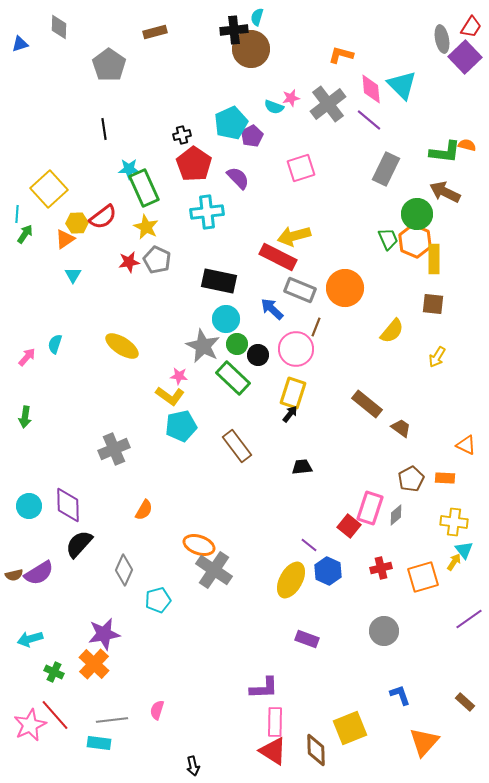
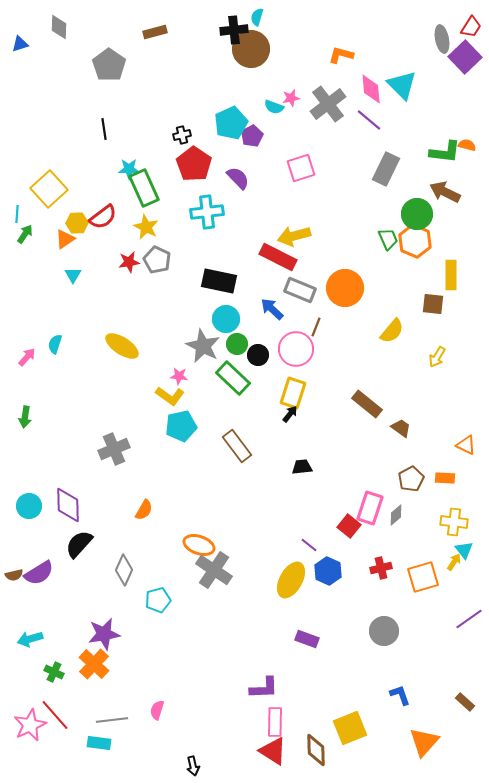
yellow rectangle at (434, 259): moved 17 px right, 16 px down
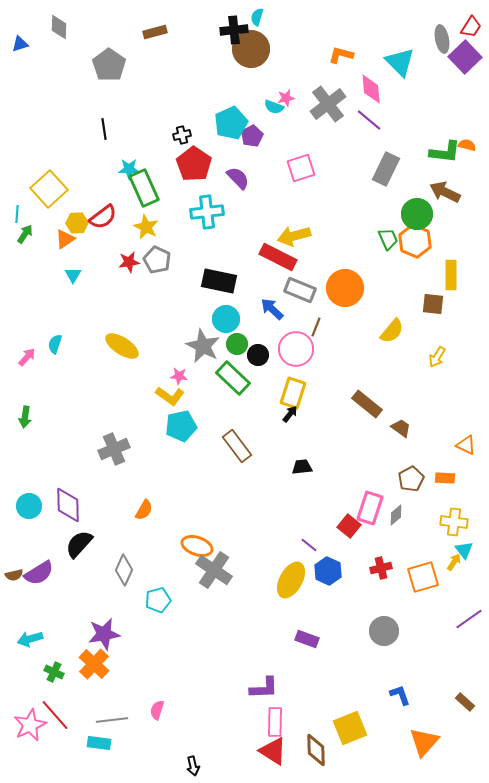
cyan triangle at (402, 85): moved 2 px left, 23 px up
pink star at (291, 98): moved 5 px left
orange ellipse at (199, 545): moved 2 px left, 1 px down
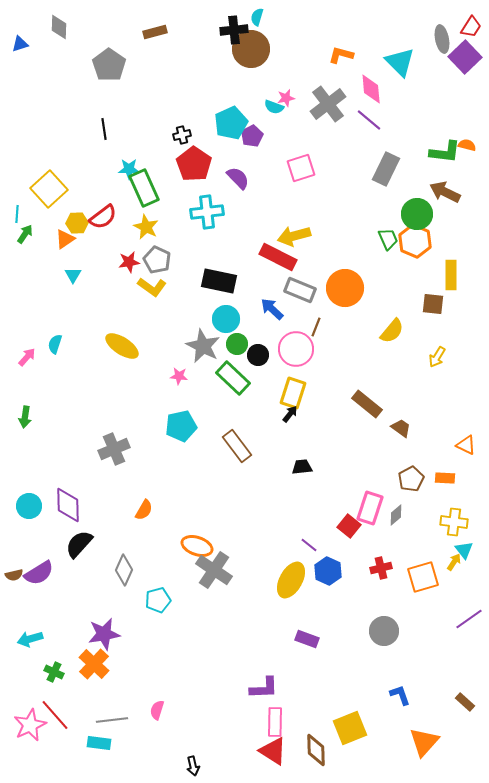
yellow L-shape at (170, 396): moved 18 px left, 109 px up
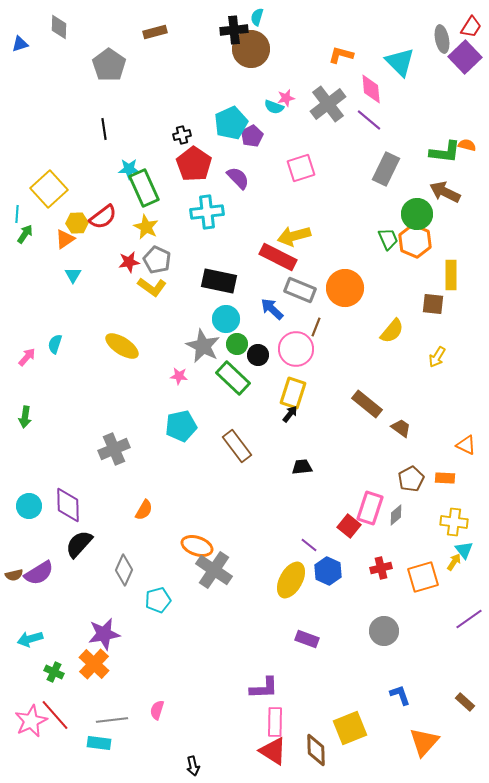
pink star at (30, 725): moved 1 px right, 4 px up
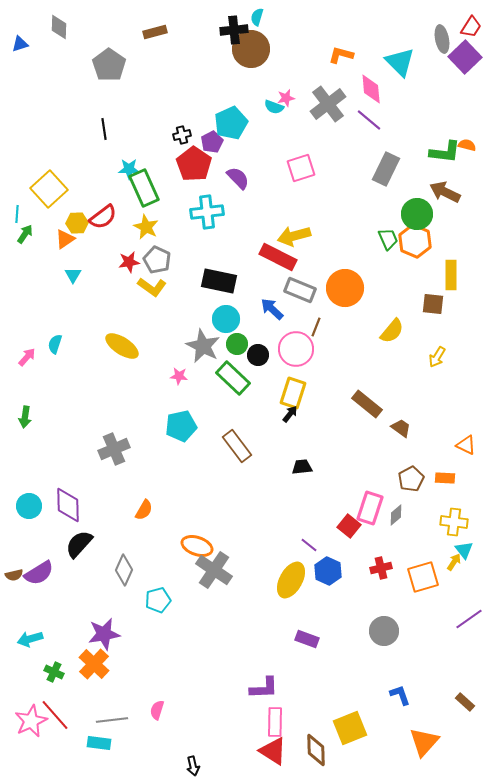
purple pentagon at (252, 136): moved 40 px left, 6 px down
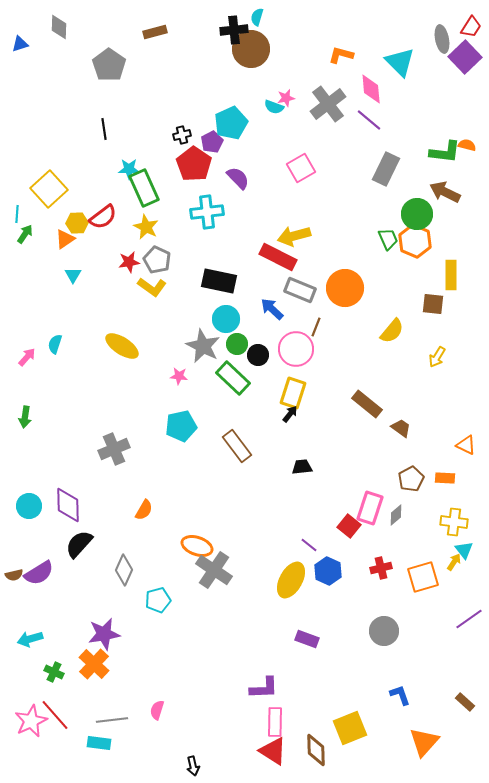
pink square at (301, 168): rotated 12 degrees counterclockwise
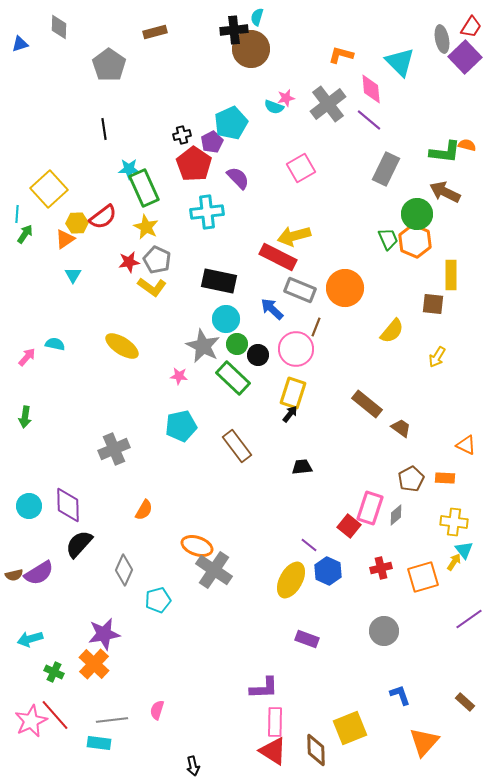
cyan semicircle at (55, 344): rotated 84 degrees clockwise
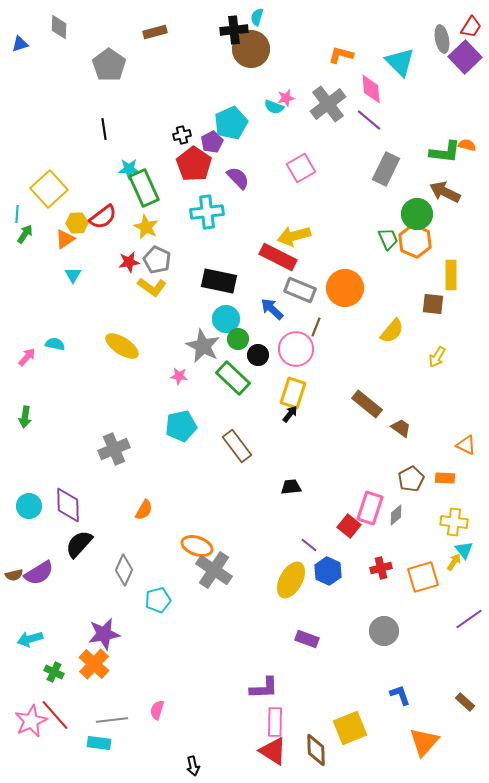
green circle at (237, 344): moved 1 px right, 5 px up
black trapezoid at (302, 467): moved 11 px left, 20 px down
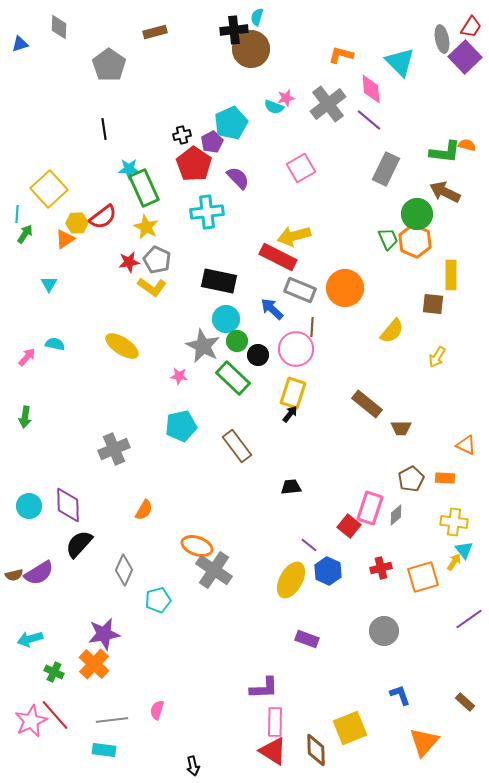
cyan triangle at (73, 275): moved 24 px left, 9 px down
brown line at (316, 327): moved 4 px left; rotated 18 degrees counterclockwise
green circle at (238, 339): moved 1 px left, 2 px down
brown trapezoid at (401, 428): rotated 145 degrees clockwise
cyan rectangle at (99, 743): moved 5 px right, 7 px down
